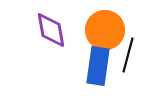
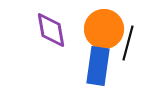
orange circle: moved 1 px left, 1 px up
black line: moved 12 px up
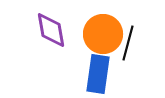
orange circle: moved 1 px left, 5 px down
blue rectangle: moved 8 px down
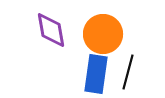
black line: moved 29 px down
blue rectangle: moved 2 px left
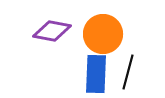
purple diamond: moved 1 px right, 1 px down; rotated 69 degrees counterclockwise
blue rectangle: rotated 6 degrees counterclockwise
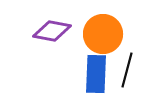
black line: moved 1 px left, 2 px up
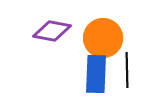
orange circle: moved 4 px down
black line: rotated 16 degrees counterclockwise
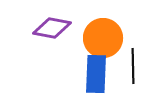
purple diamond: moved 3 px up
black line: moved 6 px right, 4 px up
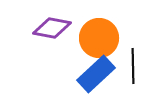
orange circle: moved 4 px left
blue rectangle: rotated 45 degrees clockwise
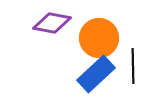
purple diamond: moved 5 px up
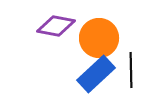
purple diamond: moved 4 px right, 3 px down
black line: moved 2 px left, 4 px down
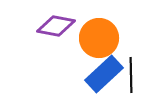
black line: moved 5 px down
blue rectangle: moved 8 px right
